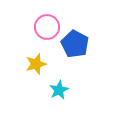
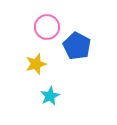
blue pentagon: moved 2 px right, 2 px down
cyan star: moved 9 px left, 6 px down
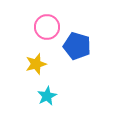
blue pentagon: rotated 12 degrees counterclockwise
cyan star: moved 3 px left
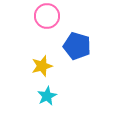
pink circle: moved 11 px up
yellow star: moved 6 px right, 2 px down
